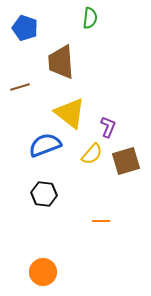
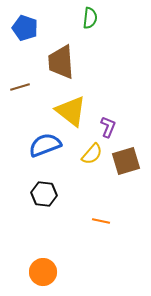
yellow triangle: moved 1 px right, 2 px up
orange line: rotated 12 degrees clockwise
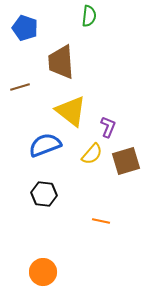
green semicircle: moved 1 px left, 2 px up
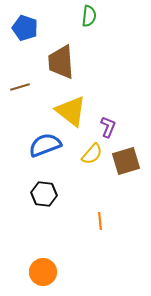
orange line: moved 1 px left; rotated 72 degrees clockwise
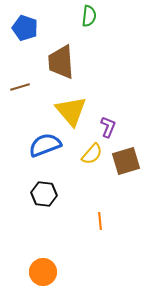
yellow triangle: rotated 12 degrees clockwise
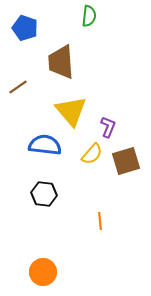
brown line: moved 2 px left; rotated 18 degrees counterclockwise
blue semicircle: rotated 28 degrees clockwise
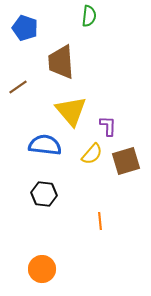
purple L-shape: moved 1 px up; rotated 20 degrees counterclockwise
orange circle: moved 1 px left, 3 px up
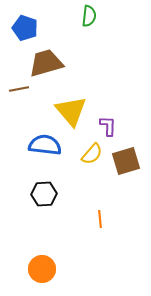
brown trapezoid: moved 15 px left, 1 px down; rotated 78 degrees clockwise
brown line: moved 1 px right, 2 px down; rotated 24 degrees clockwise
black hexagon: rotated 10 degrees counterclockwise
orange line: moved 2 px up
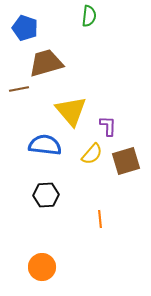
black hexagon: moved 2 px right, 1 px down
orange circle: moved 2 px up
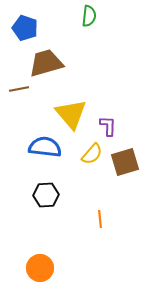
yellow triangle: moved 3 px down
blue semicircle: moved 2 px down
brown square: moved 1 px left, 1 px down
orange circle: moved 2 px left, 1 px down
